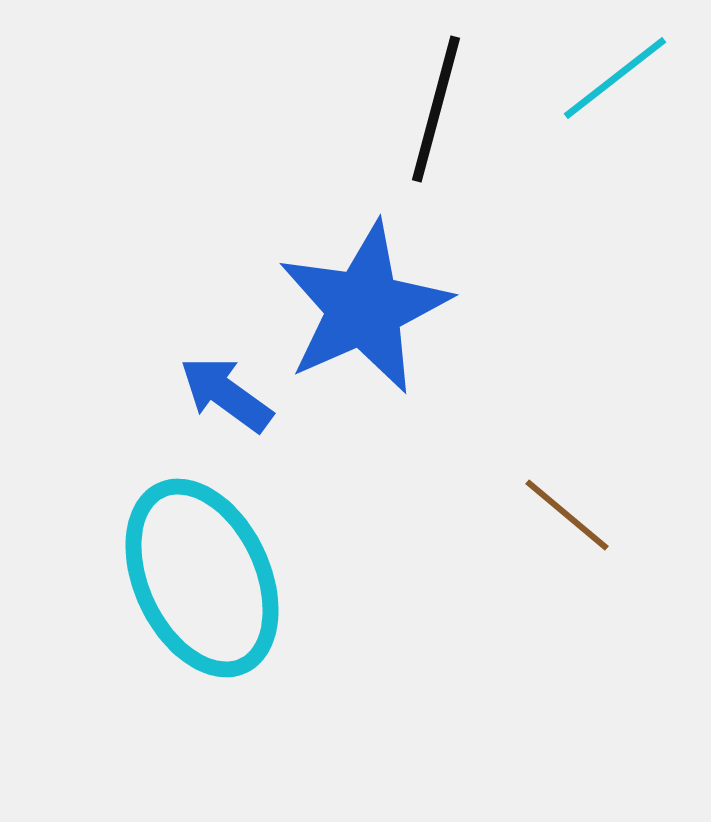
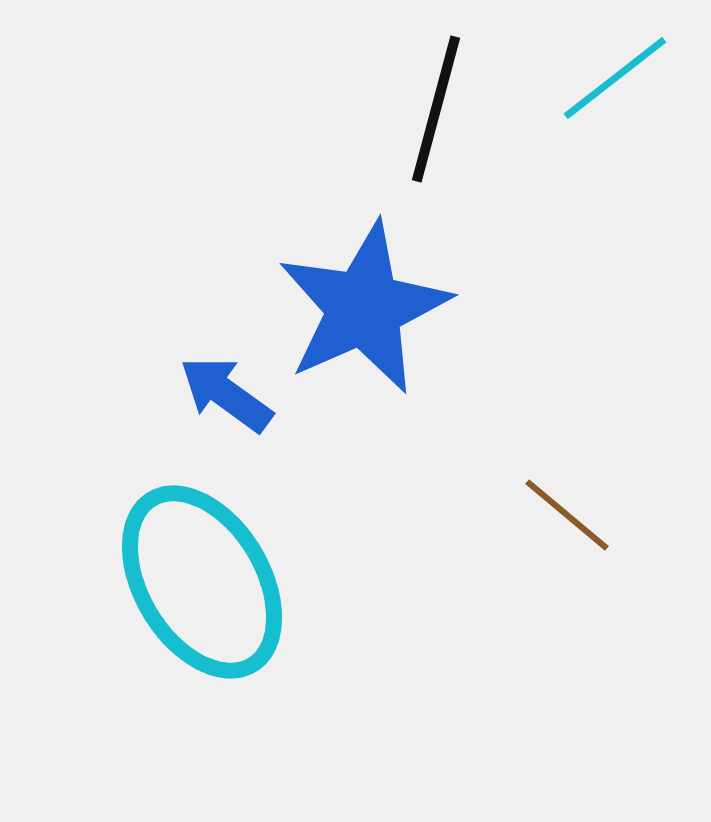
cyan ellipse: moved 4 px down; rotated 6 degrees counterclockwise
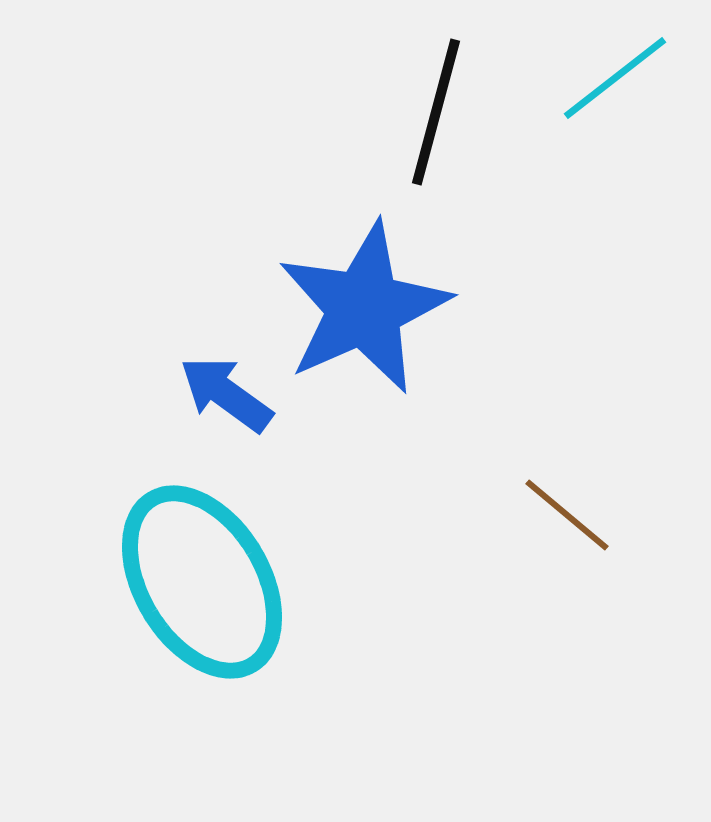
black line: moved 3 px down
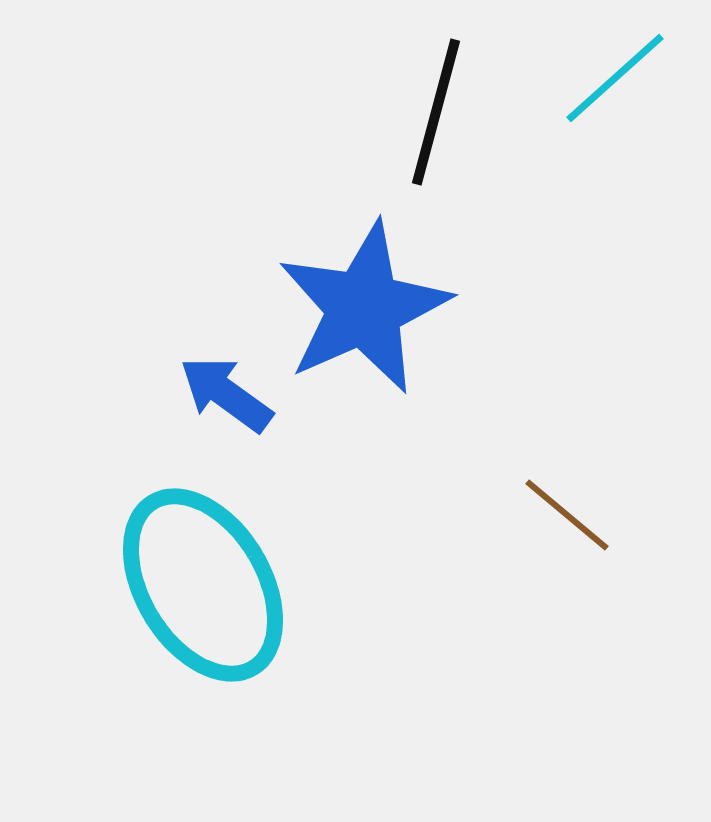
cyan line: rotated 4 degrees counterclockwise
cyan ellipse: moved 1 px right, 3 px down
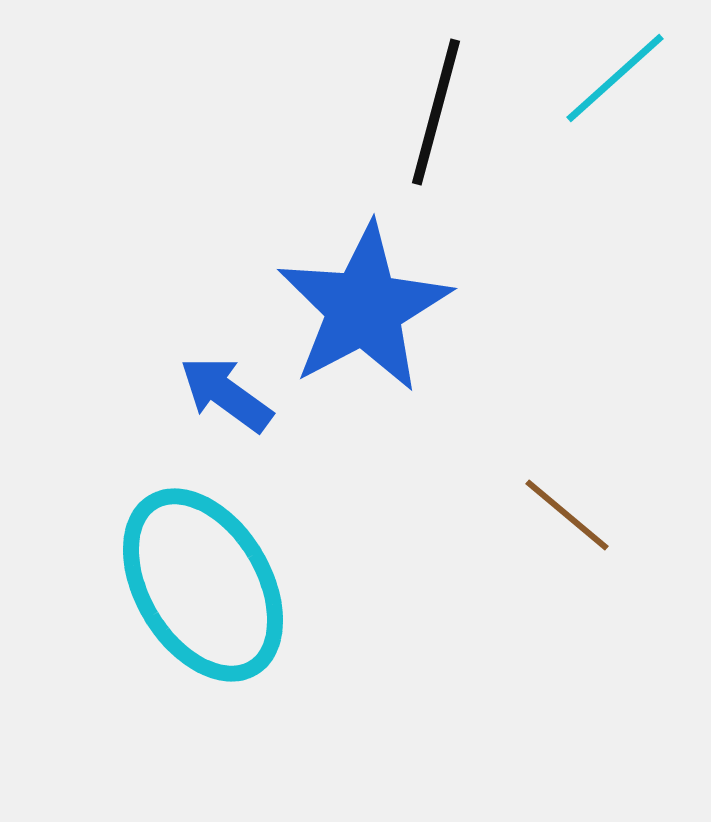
blue star: rotated 4 degrees counterclockwise
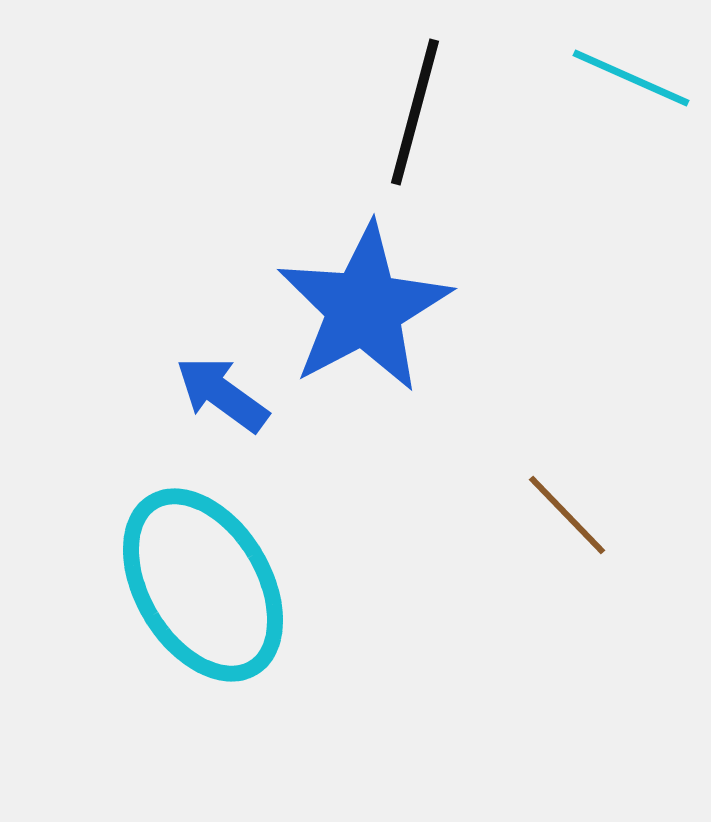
cyan line: moved 16 px right; rotated 66 degrees clockwise
black line: moved 21 px left
blue arrow: moved 4 px left
brown line: rotated 6 degrees clockwise
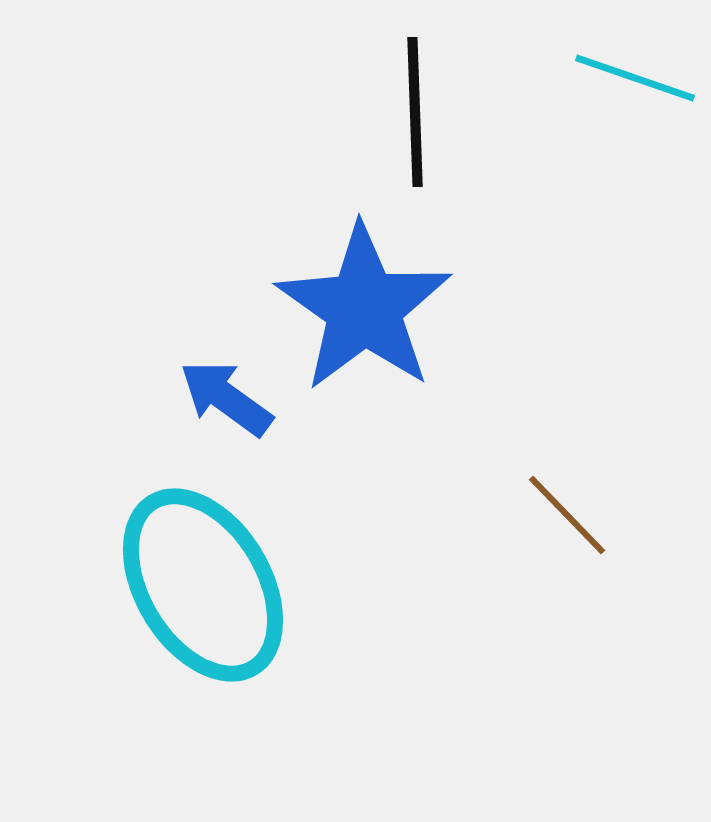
cyan line: moved 4 px right; rotated 5 degrees counterclockwise
black line: rotated 17 degrees counterclockwise
blue star: rotated 9 degrees counterclockwise
blue arrow: moved 4 px right, 4 px down
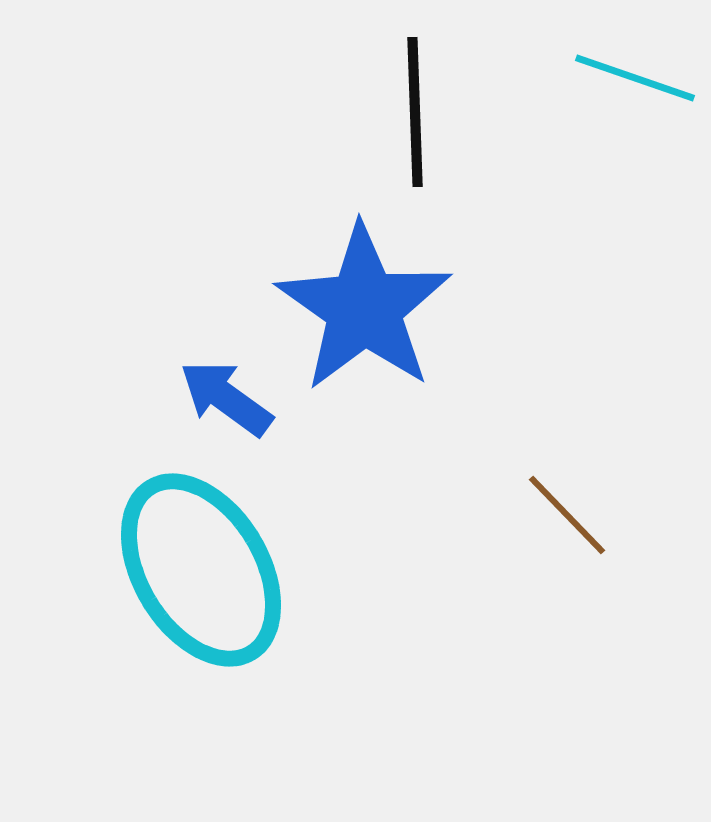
cyan ellipse: moved 2 px left, 15 px up
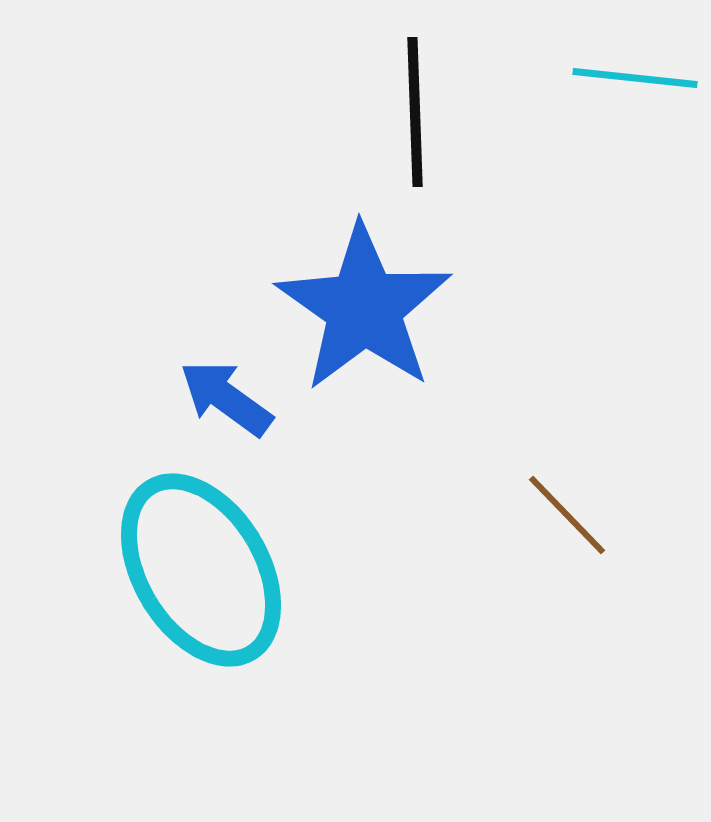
cyan line: rotated 13 degrees counterclockwise
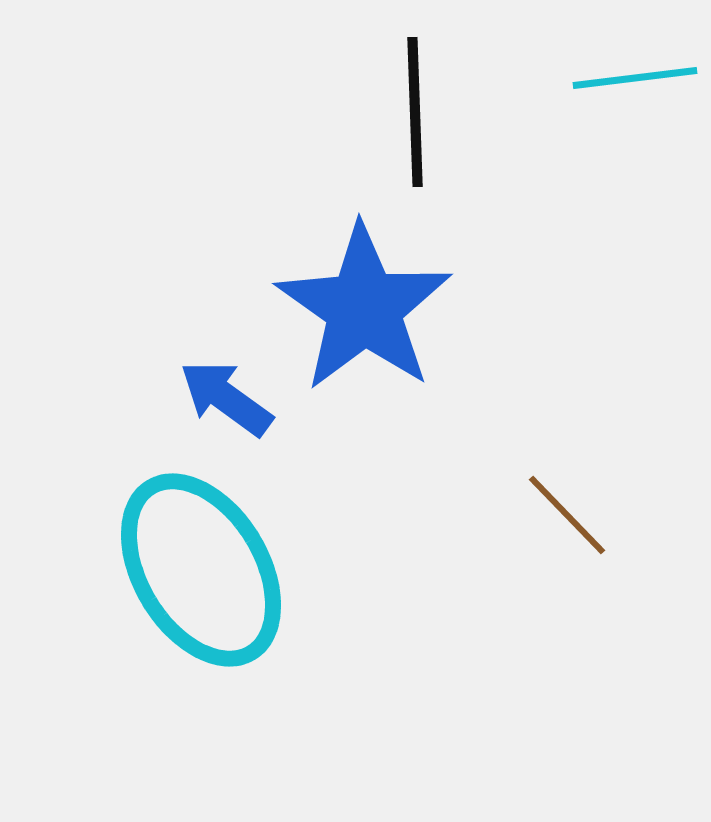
cyan line: rotated 13 degrees counterclockwise
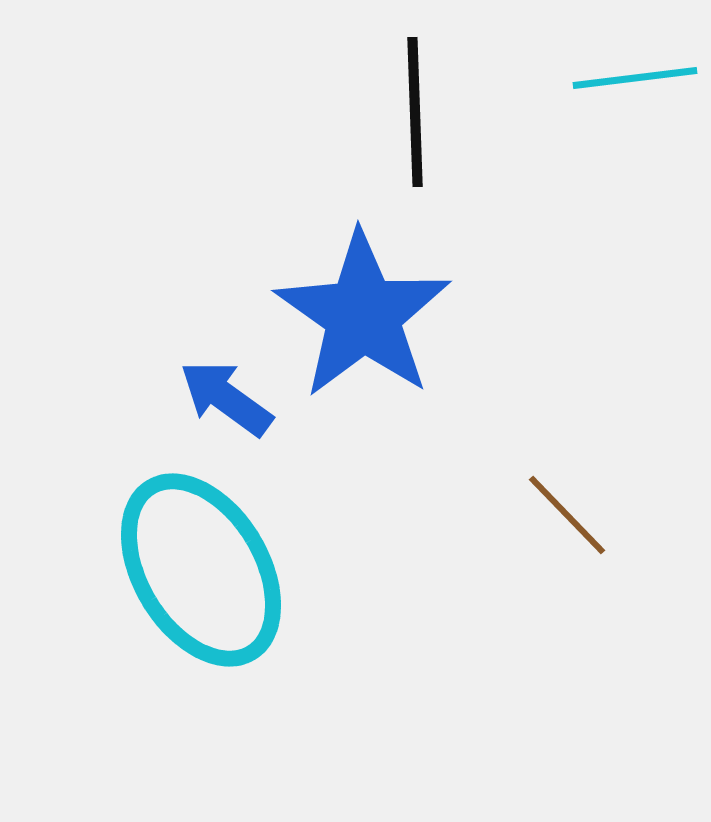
blue star: moved 1 px left, 7 px down
